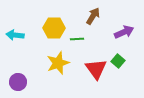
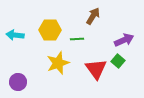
yellow hexagon: moved 4 px left, 2 px down
purple arrow: moved 8 px down
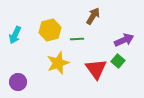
yellow hexagon: rotated 15 degrees counterclockwise
cyan arrow: rotated 72 degrees counterclockwise
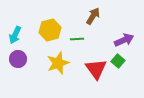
purple circle: moved 23 px up
